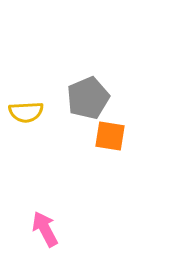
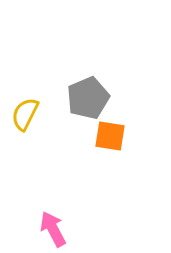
yellow semicircle: moved 1 px left, 2 px down; rotated 120 degrees clockwise
pink arrow: moved 8 px right
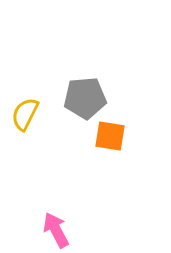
gray pentagon: moved 3 px left; rotated 18 degrees clockwise
pink arrow: moved 3 px right, 1 px down
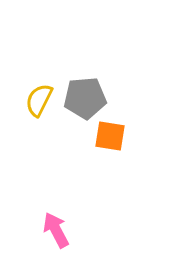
yellow semicircle: moved 14 px right, 14 px up
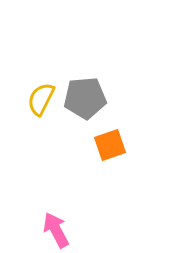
yellow semicircle: moved 2 px right, 1 px up
orange square: moved 9 px down; rotated 28 degrees counterclockwise
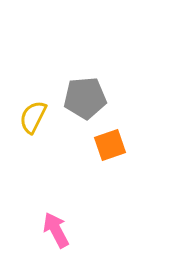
yellow semicircle: moved 8 px left, 18 px down
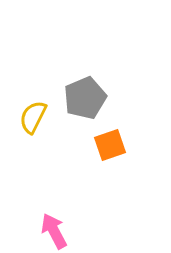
gray pentagon: rotated 18 degrees counterclockwise
pink arrow: moved 2 px left, 1 px down
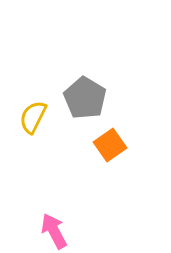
gray pentagon: rotated 18 degrees counterclockwise
orange square: rotated 16 degrees counterclockwise
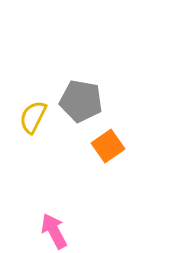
gray pentagon: moved 4 px left, 3 px down; rotated 21 degrees counterclockwise
orange square: moved 2 px left, 1 px down
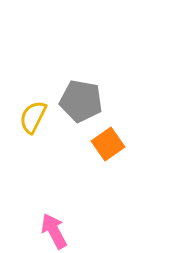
orange square: moved 2 px up
